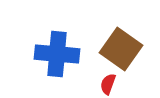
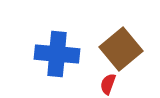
brown square: rotated 15 degrees clockwise
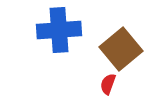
blue cross: moved 2 px right, 24 px up; rotated 9 degrees counterclockwise
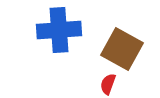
brown square: moved 1 px right; rotated 21 degrees counterclockwise
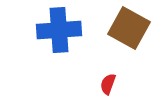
brown square: moved 7 px right, 21 px up
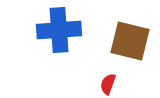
brown square: moved 1 px right, 13 px down; rotated 15 degrees counterclockwise
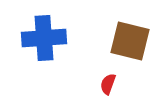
blue cross: moved 15 px left, 8 px down
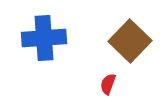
brown square: rotated 30 degrees clockwise
